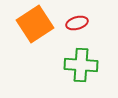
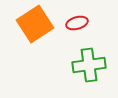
green cross: moved 8 px right; rotated 12 degrees counterclockwise
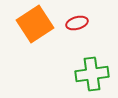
green cross: moved 3 px right, 9 px down
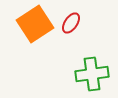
red ellipse: moved 6 px left; rotated 40 degrees counterclockwise
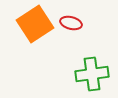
red ellipse: rotated 70 degrees clockwise
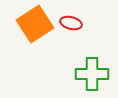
green cross: rotated 8 degrees clockwise
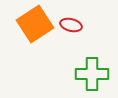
red ellipse: moved 2 px down
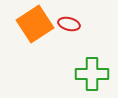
red ellipse: moved 2 px left, 1 px up
